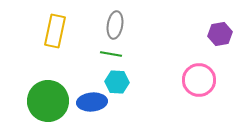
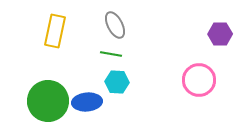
gray ellipse: rotated 36 degrees counterclockwise
purple hexagon: rotated 10 degrees clockwise
blue ellipse: moved 5 px left
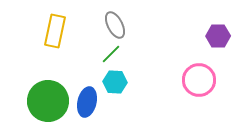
purple hexagon: moved 2 px left, 2 px down
green line: rotated 55 degrees counterclockwise
cyan hexagon: moved 2 px left
blue ellipse: rotated 72 degrees counterclockwise
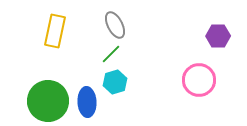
cyan hexagon: rotated 20 degrees counterclockwise
blue ellipse: rotated 16 degrees counterclockwise
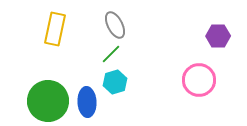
yellow rectangle: moved 2 px up
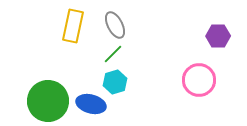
yellow rectangle: moved 18 px right, 3 px up
green line: moved 2 px right
blue ellipse: moved 4 px right, 2 px down; rotated 72 degrees counterclockwise
